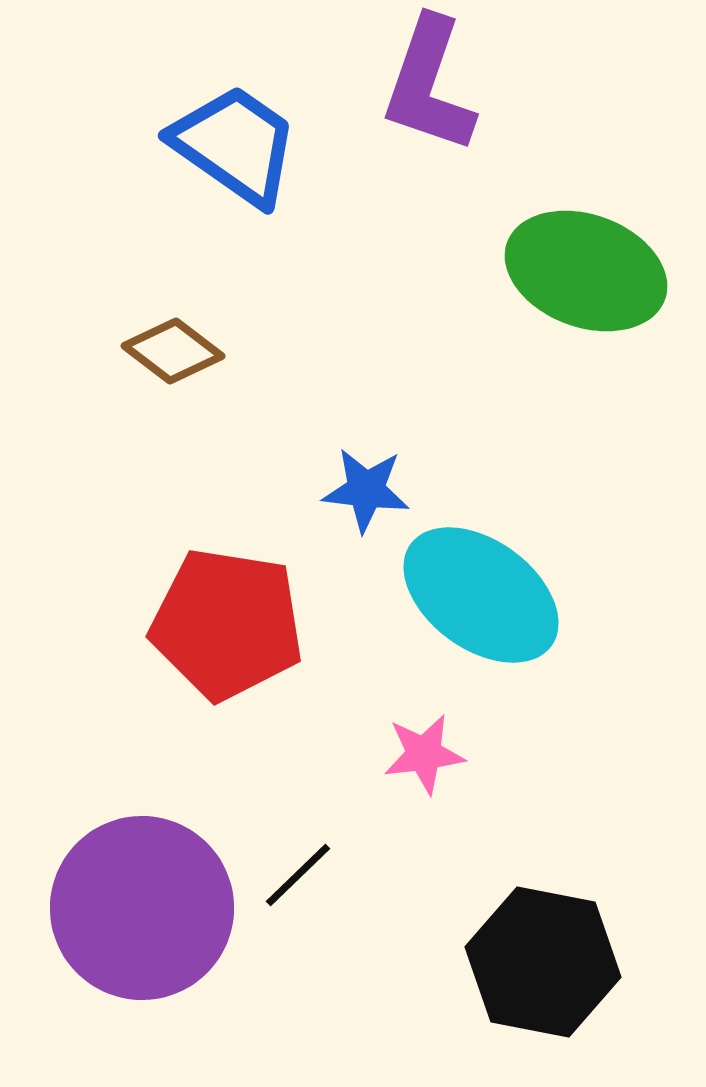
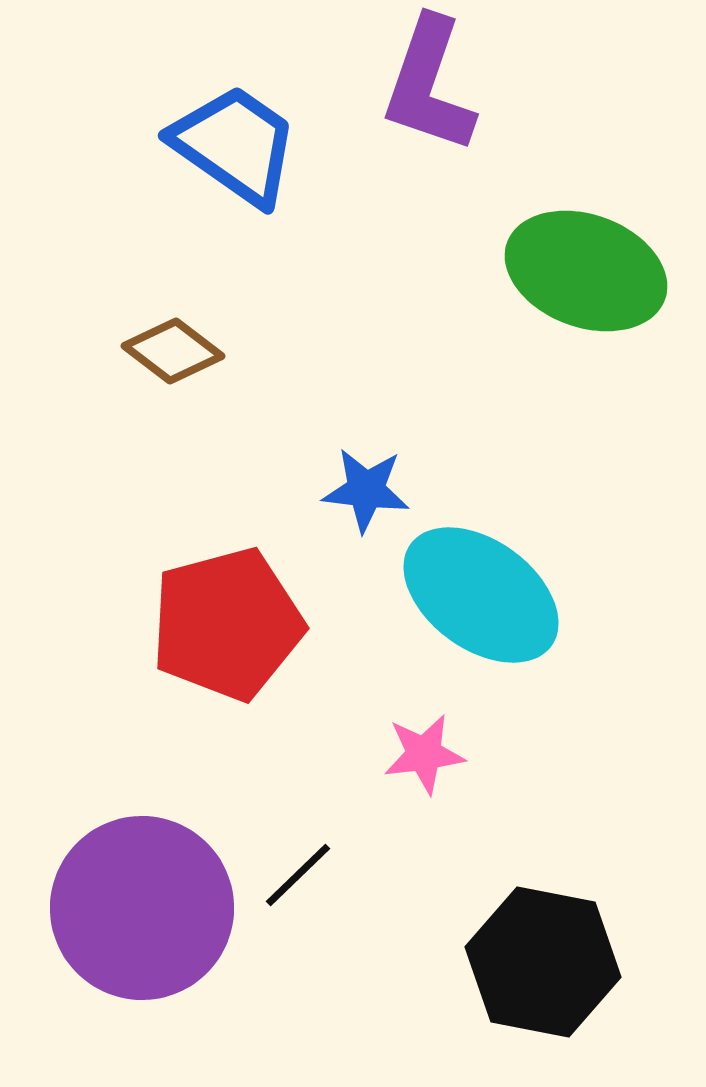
red pentagon: rotated 24 degrees counterclockwise
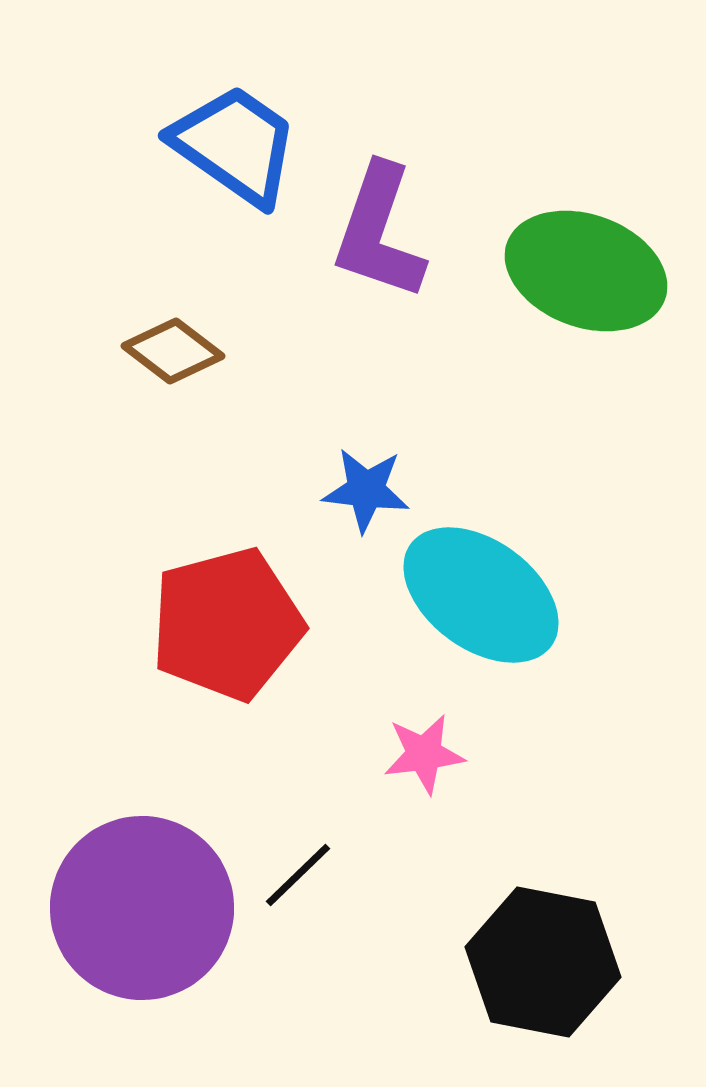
purple L-shape: moved 50 px left, 147 px down
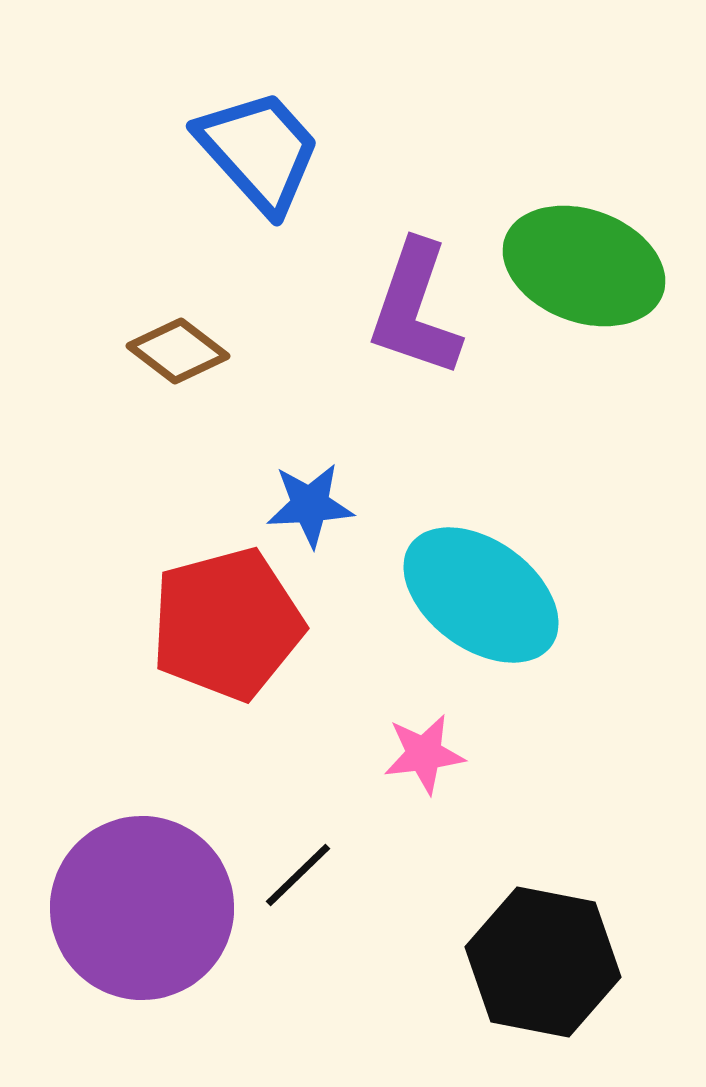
blue trapezoid: moved 24 px right, 6 px down; rotated 13 degrees clockwise
purple L-shape: moved 36 px right, 77 px down
green ellipse: moved 2 px left, 5 px up
brown diamond: moved 5 px right
blue star: moved 56 px left, 15 px down; rotated 10 degrees counterclockwise
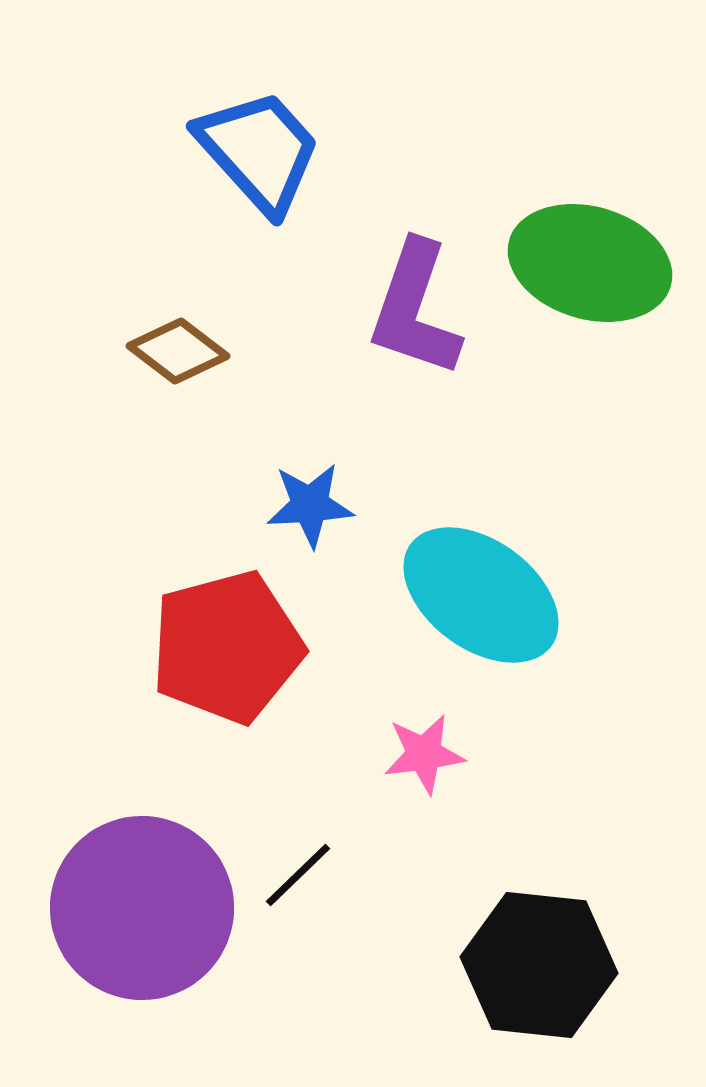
green ellipse: moved 6 px right, 3 px up; rotated 4 degrees counterclockwise
red pentagon: moved 23 px down
black hexagon: moved 4 px left, 3 px down; rotated 5 degrees counterclockwise
